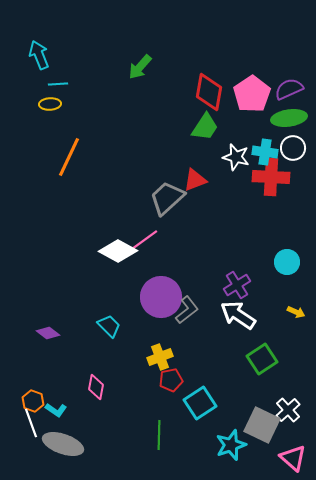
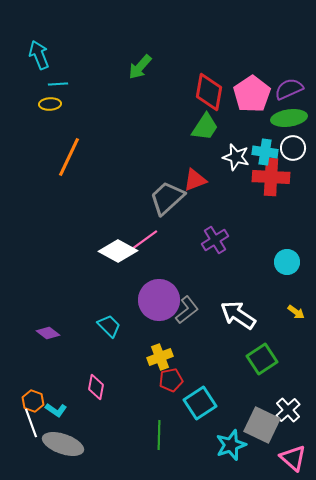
purple cross: moved 22 px left, 45 px up
purple circle: moved 2 px left, 3 px down
yellow arrow: rotated 12 degrees clockwise
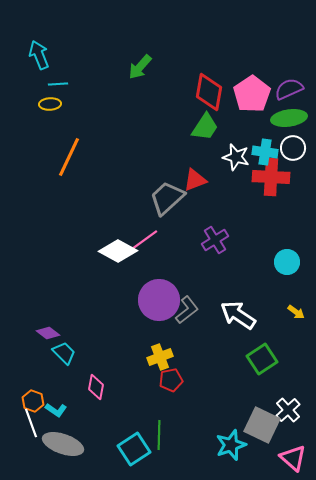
cyan trapezoid: moved 45 px left, 27 px down
cyan square: moved 66 px left, 46 px down
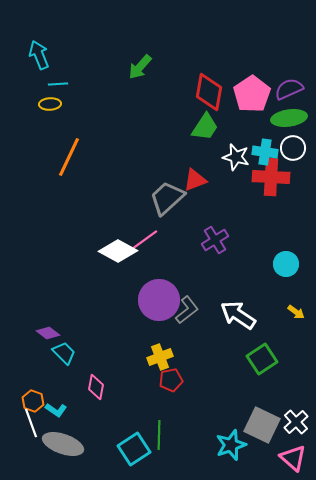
cyan circle: moved 1 px left, 2 px down
white cross: moved 8 px right, 12 px down
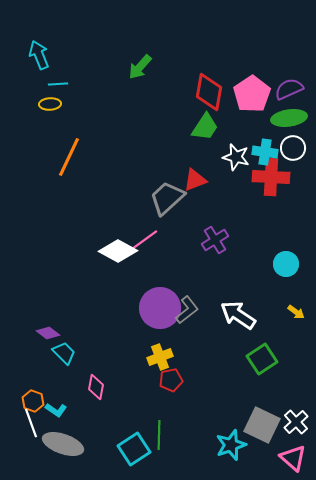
purple circle: moved 1 px right, 8 px down
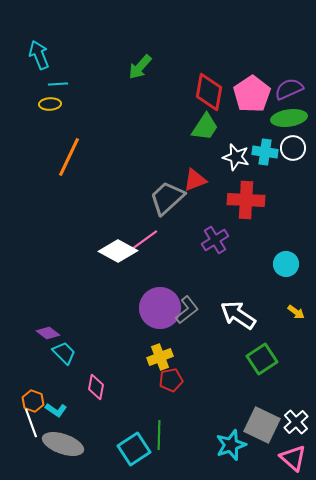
red cross: moved 25 px left, 23 px down
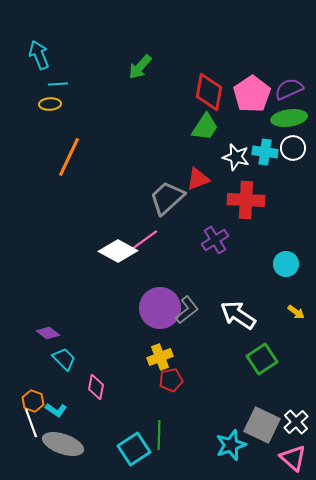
red triangle: moved 3 px right, 1 px up
cyan trapezoid: moved 6 px down
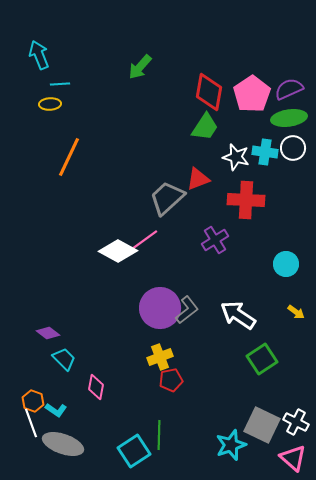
cyan line: moved 2 px right
white cross: rotated 20 degrees counterclockwise
cyan square: moved 2 px down
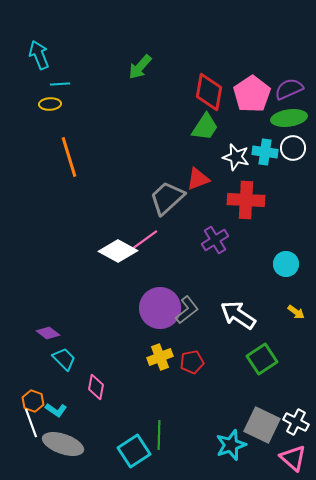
orange line: rotated 42 degrees counterclockwise
red pentagon: moved 21 px right, 18 px up
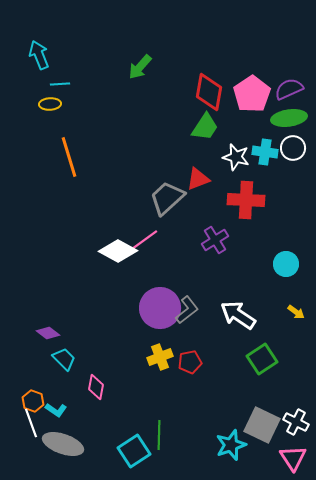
red pentagon: moved 2 px left
pink triangle: rotated 16 degrees clockwise
